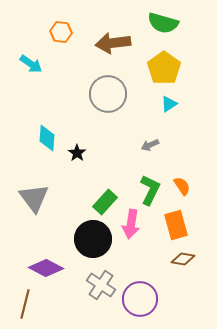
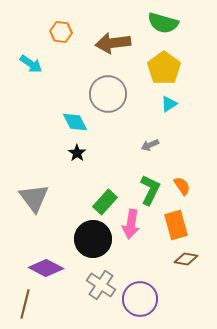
cyan diamond: moved 28 px right, 16 px up; rotated 32 degrees counterclockwise
brown diamond: moved 3 px right
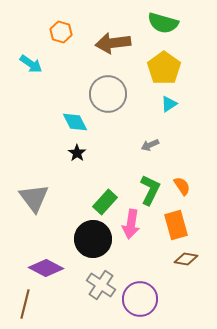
orange hexagon: rotated 10 degrees clockwise
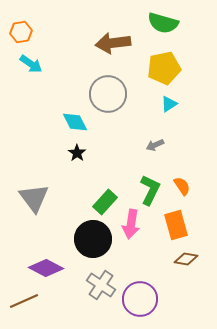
orange hexagon: moved 40 px left; rotated 25 degrees counterclockwise
yellow pentagon: rotated 24 degrees clockwise
gray arrow: moved 5 px right
brown line: moved 1 px left, 3 px up; rotated 52 degrees clockwise
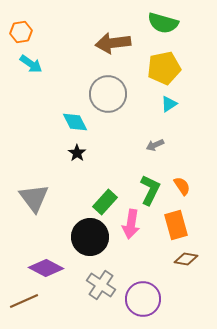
black circle: moved 3 px left, 2 px up
purple circle: moved 3 px right
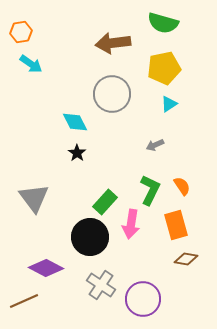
gray circle: moved 4 px right
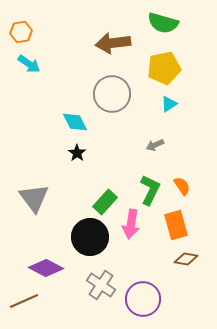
cyan arrow: moved 2 px left
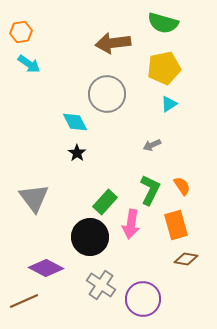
gray circle: moved 5 px left
gray arrow: moved 3 px left
